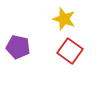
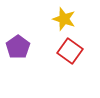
purple pentagon: rotated 25 degrees clockwise
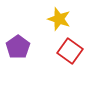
yellow star: moved 5 px left
